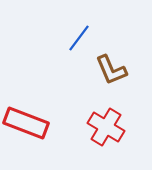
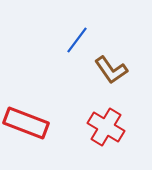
blue line: moved 2 px left, 2 px down
brown L-shape: rotated 12 degrees counterclockwise
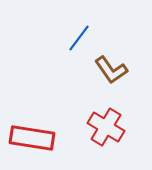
blue line: moved 2 px right, 2 px up
red rectangle: moved 6 px right, 15 px down; rotated 12 degrees counterclockwise
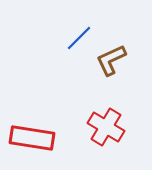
blue line: rotated 8 degrees clockwise
brown L-shape: moved 10 px up; rotated 100 degrees clockwise
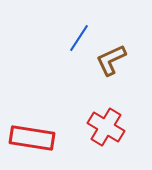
blue line: rotated 12 degrees counterclockwise
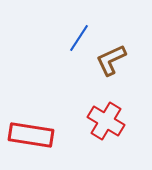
red cross: moved 6 px up
red rectangle: moved 1 px left, 3 px up
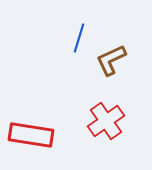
blue line: rotated 16 degrees counterclockwise
red cross: rotated 24 degrees clockwise
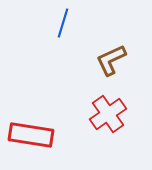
blue line: moved 16 px left, 15 px up
red cross: moved 2 px right, 7 px up
